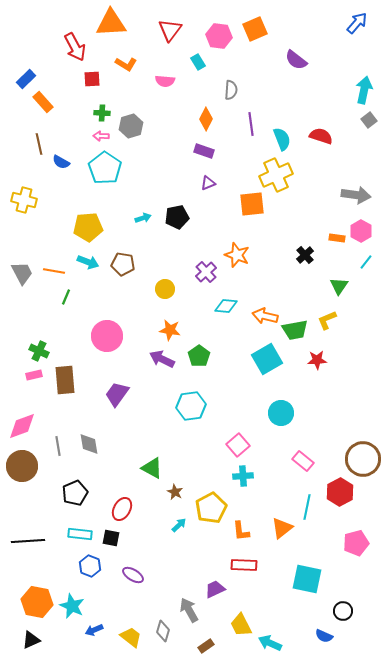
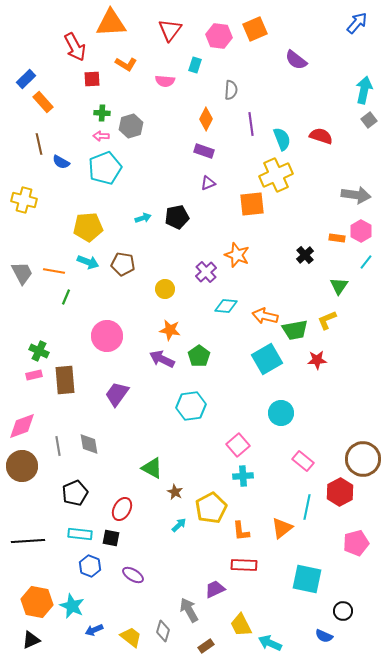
cyan rectangle at (198, 62): moved 3 px left, 3 px down; rotated 49 degrees clockwise
cyan pentagon at (105, 168): rotated 16 degrees clockwise
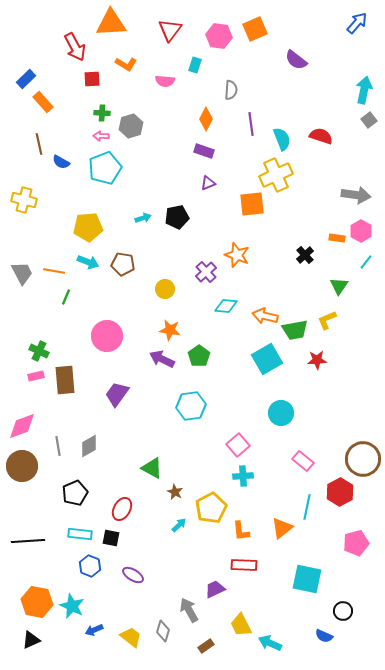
pink rectangle at (34, 375): moved 2 px right, 1 px down
gray diamond at (89, 444): moved 2 px down; rotated 70 degrees clockwise
